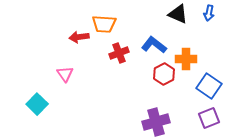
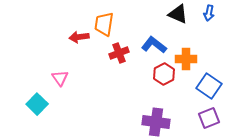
orange trapezoid: rotated 95 degrees clockwise
pink triangle: moved 5 px left, 4 px down
purple cross: rotated 24 degrees clockwise
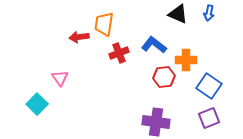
orange cross: moved 1 px down
red hexagon: moved 3 px down; rotated 20 degrees clockwise
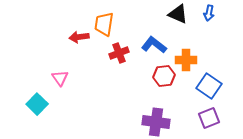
red hexagon: moved 1 px up
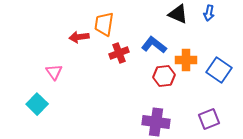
pink triangle: moved 6 px left, 6 px up
blue square: moved 10 px right, 16 px up
purple square: moved 1 px down
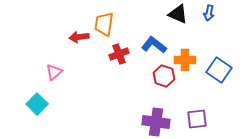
red cross: moved 1 px down
orange cross: moved 1 px left
pink triangle: rotated 24 degrees clockwise
red hexagon: rotated 25 degrees clockwise
purple square: moved 12 px left; rotated 15 degrees clockwise
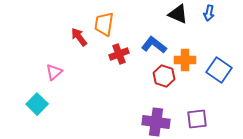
red arrow: rotated 60 degrees clockwise
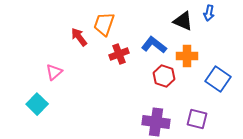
black triangle: moved 5 px right, 7 px down
orange trapezoid: rotated 10 degrees clockwise
orange cross: moved 2 px right, 4 px up
blue square: moved 1 px left, 9 px down
purple square: rotated 20 degrees clockwise
